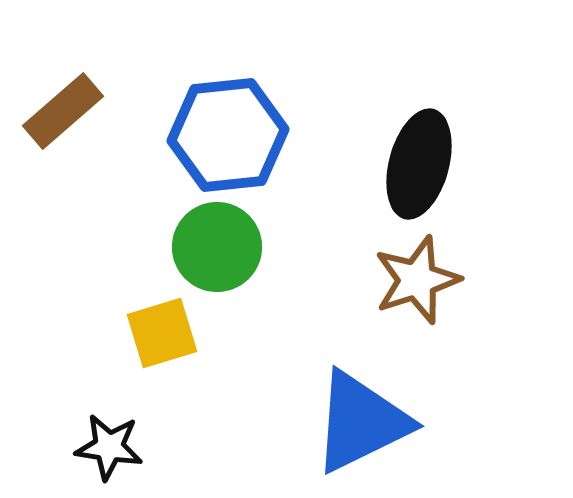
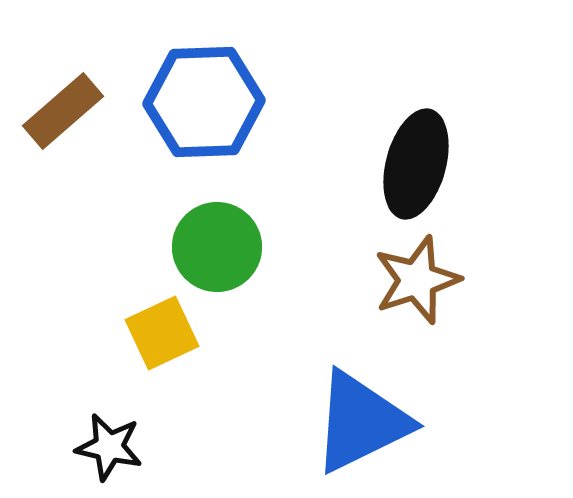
blue hexagon: moved 24 px left, 33 px up; rotated 4 degrees clockwise
black ellipse: moved 3 px left
yellow square: rotated 8 degrees counterclockwise
black star: rotated 4 degrees clockwise
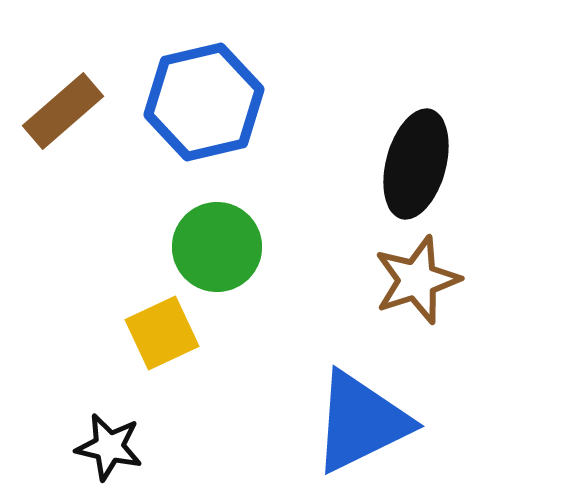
blue hexagon: rotated 11 degrees counterclockwise
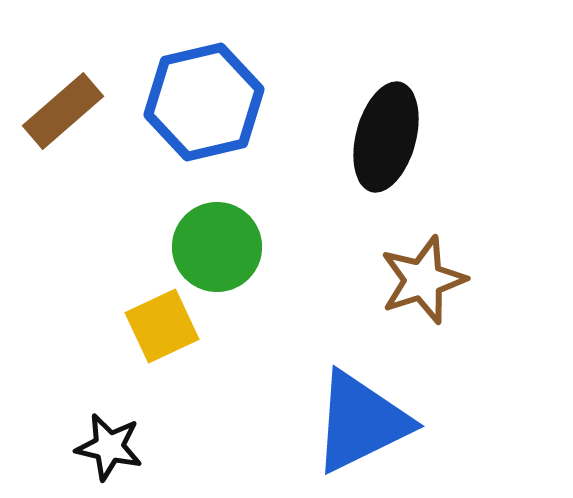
black ellipse: moved 30 px left, 27 px up
brown star: moved 6 px right
yellow square: moved 7 px up
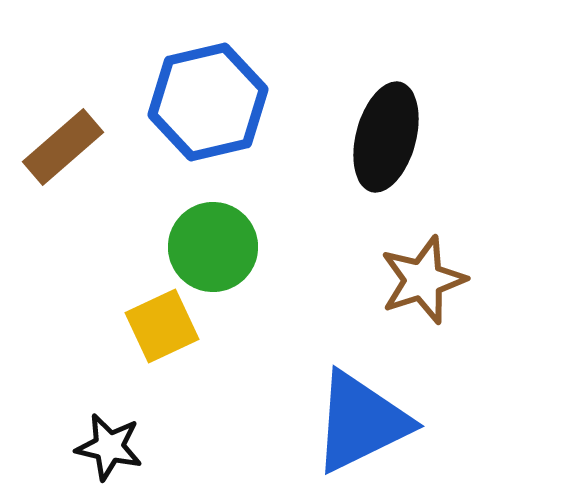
blue hexagon: moved 4 px right
brown rectangle: moved 36 px down
green circle: moved 4 px left
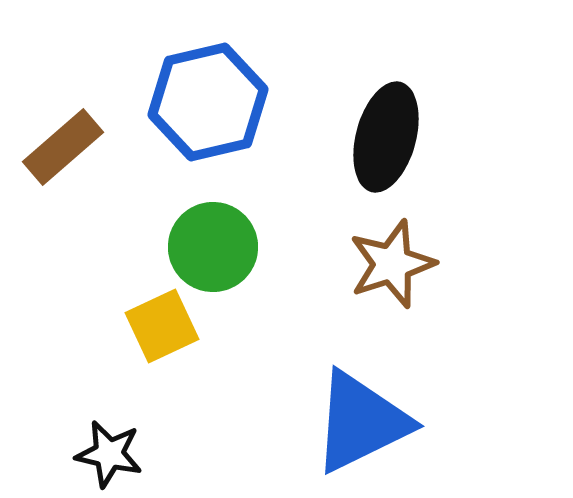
brown star: moved 31 px left, 16 px up
black star: moved 7 px down
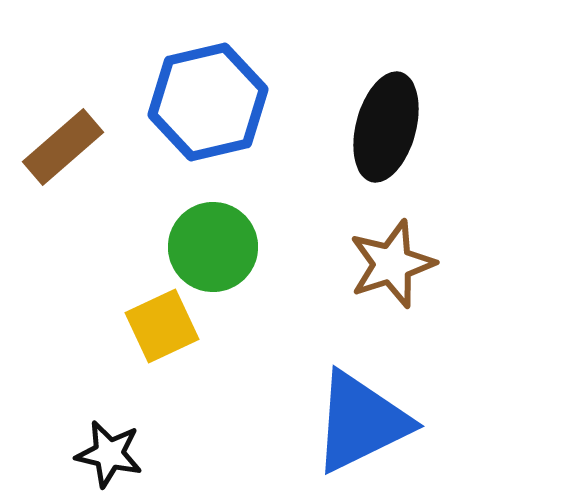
black ellipse: moved 10 px up
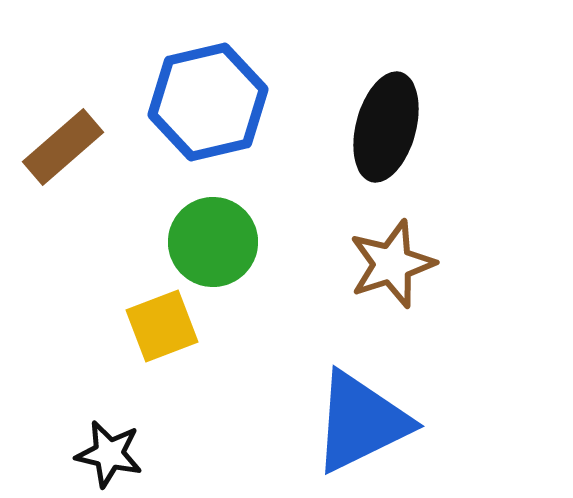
green circle: moved 5 px up
yellow square: rotated 4 degrees clockwise
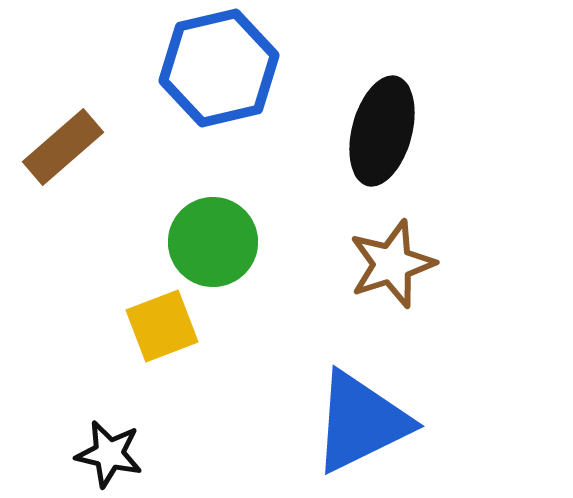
blue hexagon: moved 11 px right, 34 px up
black ellipse: moved 4 px left, 4 px down
